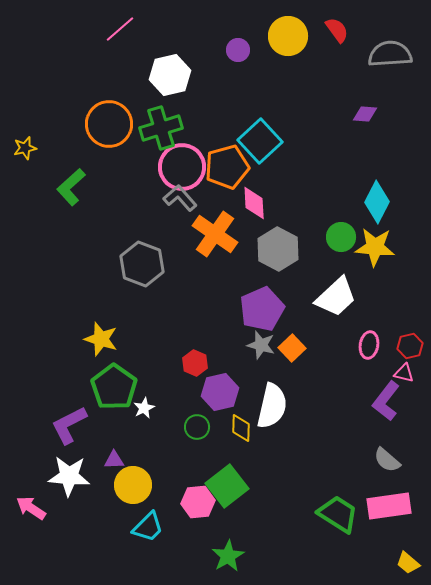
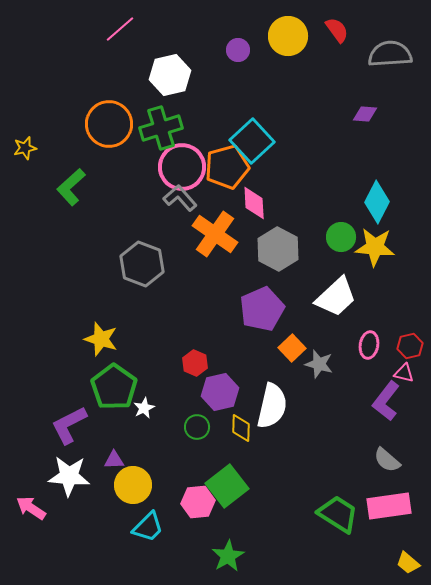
cyan square at (260, 141): moved 8 px left
gray star at (261, 345): moved 58 px right, 19 px down
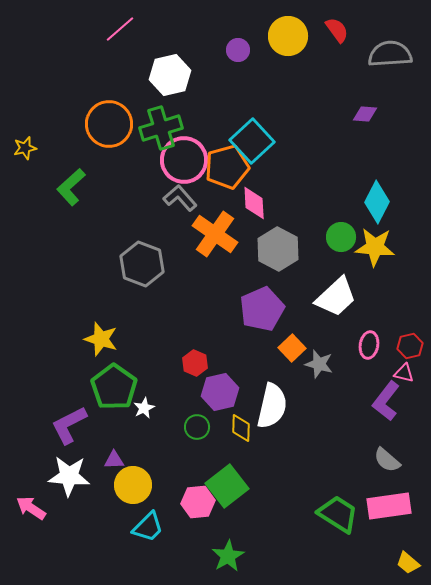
pink circle at (182, 167): moved 2 px right, 7 px up
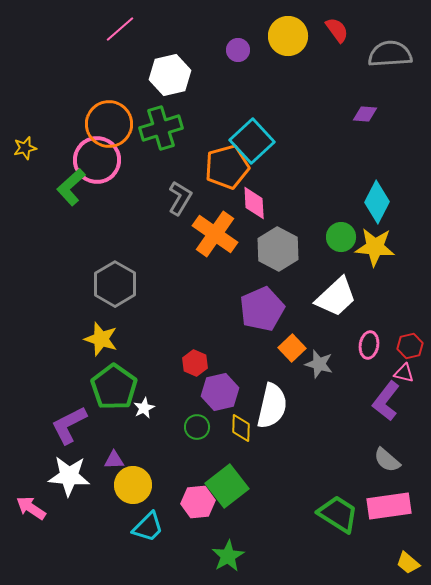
pink circle at (184, 160): moved 87 px left
gray L-shape at (180, 198): rotated 72 degrees clockwise
gray hexagon at (142, 264): moved 27 px left, 20 px down; rotated 9 degrees clockwise
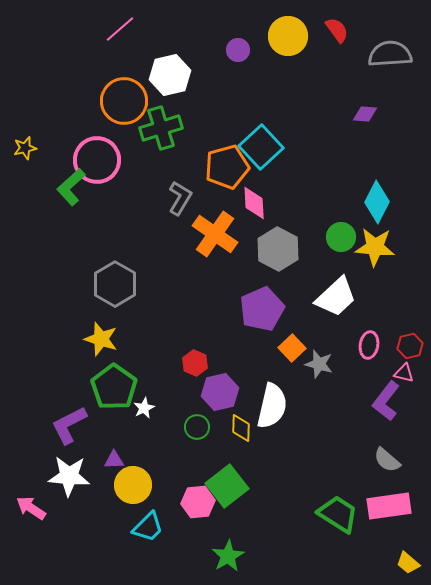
orange circle at (109, 124): moved 15 px right, 23 px up
cyan square at (252, 141): moved 9 px right, 6 px down
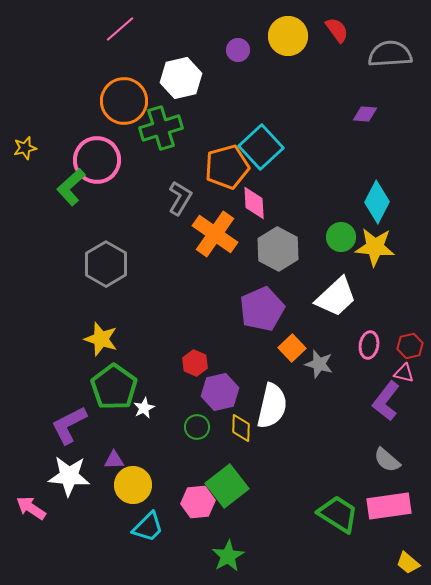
white hexagon at (170, 75): moved 11 px right, 3 px down
gray hexagon at (115, 284): moved 9 px left, 20 px up
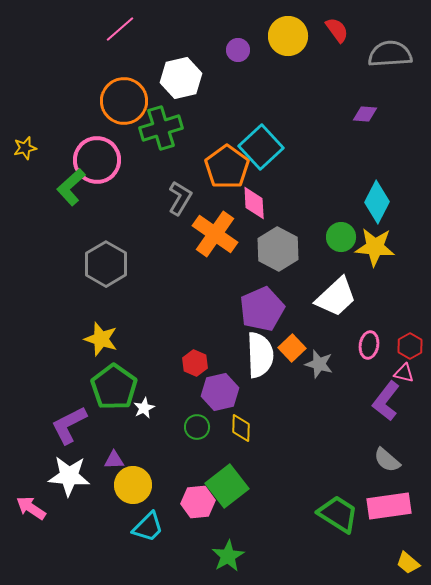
orange pentagon at (227, 167): rotated 21 degrees counterclockwise
red hexagon at (410, 346): rotated 15 degrees counterclockwise
white semicircle at (272, 406): moved 12 px left, 51 px up; rotated 15 degrees counterclockwise
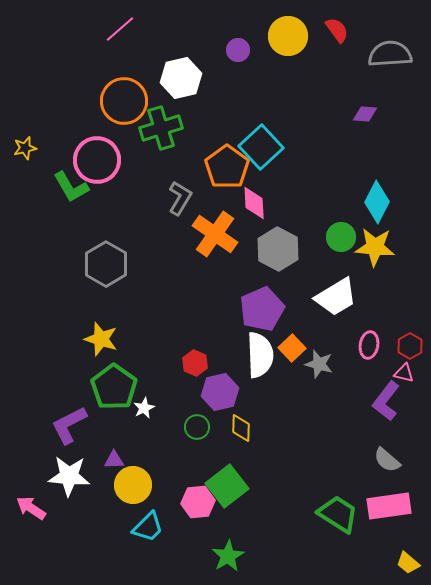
green L-shape at (71, 187): rotated 78 degrees counterclockwise
white trapezoid at (336, 297): rotated 12 degrees clockwise
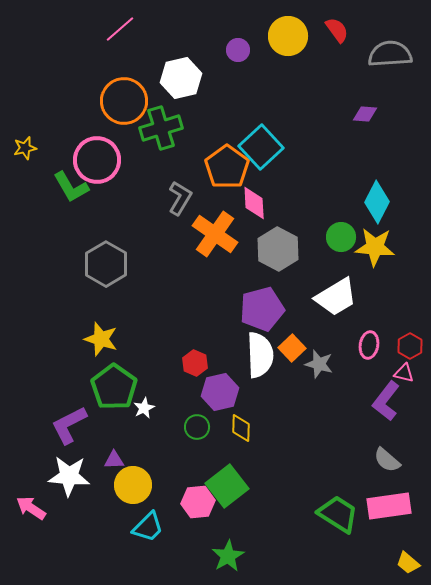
purple pentagon at (262, 309): rotated 9 degrees clockwise
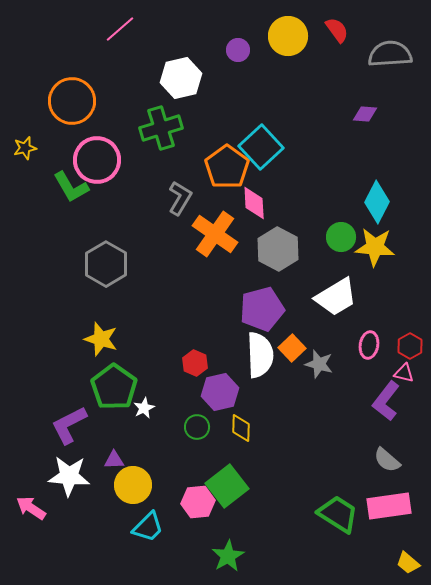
orange circle at (124, 101): moved 52 px left
